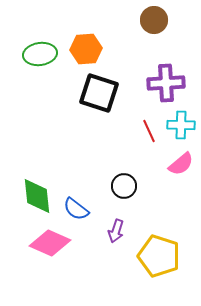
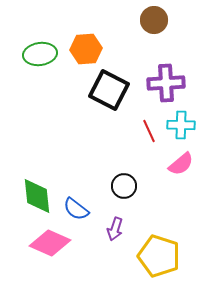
black square: moved 10 px right, 3 px up; rotated 9 degrees clockwise
purple arrow: moved 1 px left, 2 px up
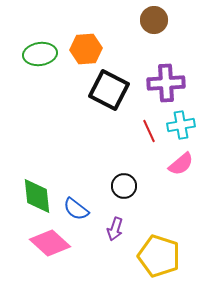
cyan cross: rotated 12 degrees counterclockwise
pink diamond: rotated 18 degrees clockwise
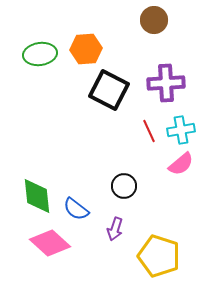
cyan cross: moved 5 px down
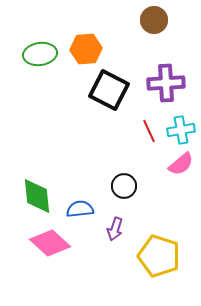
blue semicircle: moved 4 px right; rotated 136 degrees clockwise
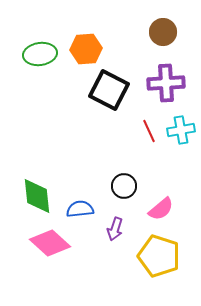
brown circle: moved 9 px right, 12 px down
pink semicircle: moved 20 px left, 45 px down
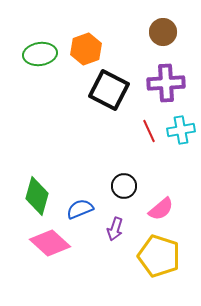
orange hexagon: rotated 16 degrees counterclockwise
green diamond: rotated 21 degrees clockwise
blue semicircle: rotated 16 degrees counterclockwise
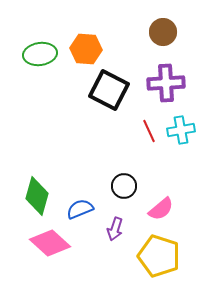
orange hexagon: rotated 24 degrees clockwise
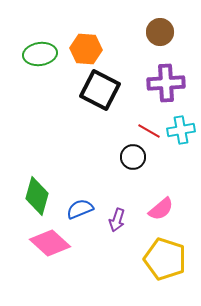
brown circle: moved 3 px left
black square: moved 9 px left
red line: rotated 35 degrees counterclockwise
black circle: moved 9 px right, 29 px up
purple arrow: moved 2 px right, 9 px up
yellow pentagon: moved 6 px right, 3 px down
